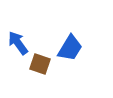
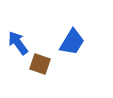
blue trapezoid: moved 2 px right, 6 px up
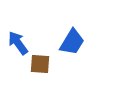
brown square: rotated 15 degrees counterclockwise
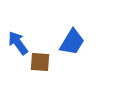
brown square: moved 2 px up
